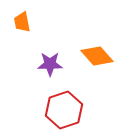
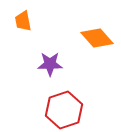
orange trapezoid: moved 1 px right, 1 px up
orange diamond: moved 18 px up
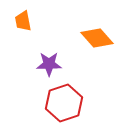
purple star: moved 1 px left
red hexagon: moved 7 px up
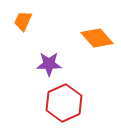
orange trapezoid: rotated 35 degrees clockwise
red hexagon: rotated 6 degrees counterclockwise
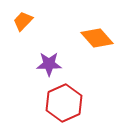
orange trapezoid: rotated 20 degrees clockwise
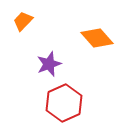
purple star: rotated 20 degrees counterclockwise
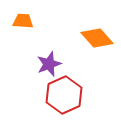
orange trapezoid: rotated 50 degrees clockwise
red hexagon: moved 8 px up
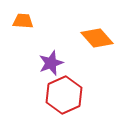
purple star: moved 2 px right, 1 px up
